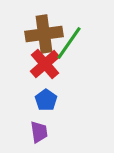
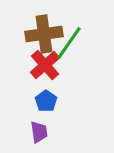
red cross: moved 1 px down
blue pentagon: moved 1 px down
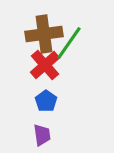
purple trapezoid: moved 3 px right, 3 px down
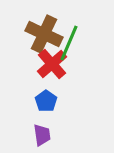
brown cross: rotated 33 degrees clockwise
green line: rotated 12 degrees counterclockwise
red cross: moved 7 px right, 1 px up
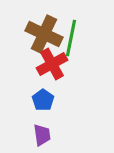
green line: moved 2 px right, 5 px up; rotated 12 degrees counterclockwise
red cross: rotated 12 degrees clockwise
blue pentagon: moved 3 px left, 1 px up
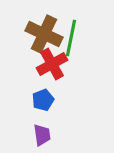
blue pentagon: rotated 15 degrees clockwise
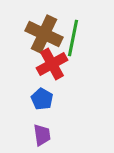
green line: moved 2 px right
blue pentagon: moved 1 px left, 1 px up; rotated 20 degrees counterclockwise
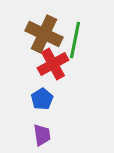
green line: moved 2 px right, 2 px down
red cross: moved 1 px right
blue pentagon: rotated 10 degrees clockwise
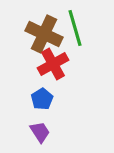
green line: moved 12 px up; rotated 27 degrees counterclockwise
purple trapezoid: moved 2 px left, 3 px up; rotated 25 degrees counterclockwise
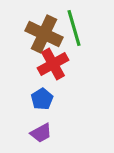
green line: moved 1 px left
purple trapezoid: moved 1 px right, 1 px down; rotated 95 degrees clockwise
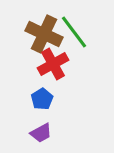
green line: moved 4 px down; rotated 21 degrees counterclockwise
